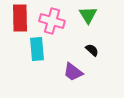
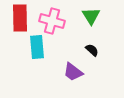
green triangle: moved 3 px right, 1 px down
cyan rectangle: moved 2 px up
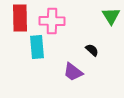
green triangle: moved 20 px right
pink cross: rotated 15 degrees counterclockwise
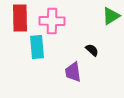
green triangle: rotated 30 degrees clockwise
purple trapezoid: rotated 45 degrees clockwise
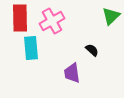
green triangle: rotated 12 degrees counterclockwise
pink cross: rotated 30 degrees counterclockwise
cyan rectangle: moved 6 px left, 1 px down
purple trapezoid: moved 1 px left, 1 px down
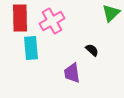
green triangle: moved 3 px up
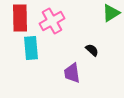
green triangle: rotated 12 degrees clockwise
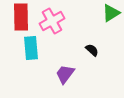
red rectangle: moved 1 px right, 1 px up
purple trapezoid: moved 7 px left, 1 px down; rotated 45 degrees clockwise
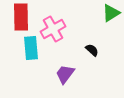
pink cross: moved 1 px right, 8 px down
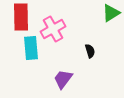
black semicircle: moved 2 px left, 1 px down; rotated 32 degrees clockwise
purple trapezoid: moved 2 px left, 5 px down
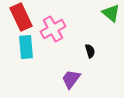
green triangle: rotated 48 degrees counterclockwise
red rectangle: rotated 24 degrees counterclockwise
cyan rectangle: moved 5 px left, 1 px up
purple trapezoid: moved 8 px right
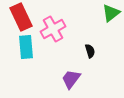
green triangle: rotated 42 degrees clockwise
